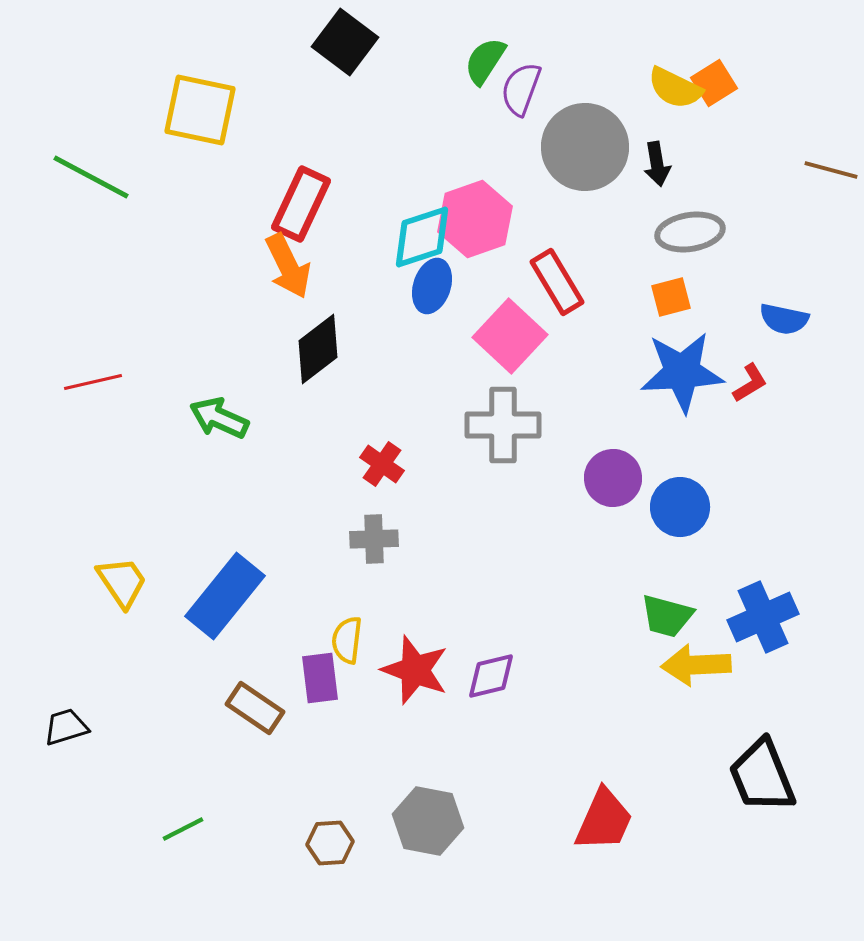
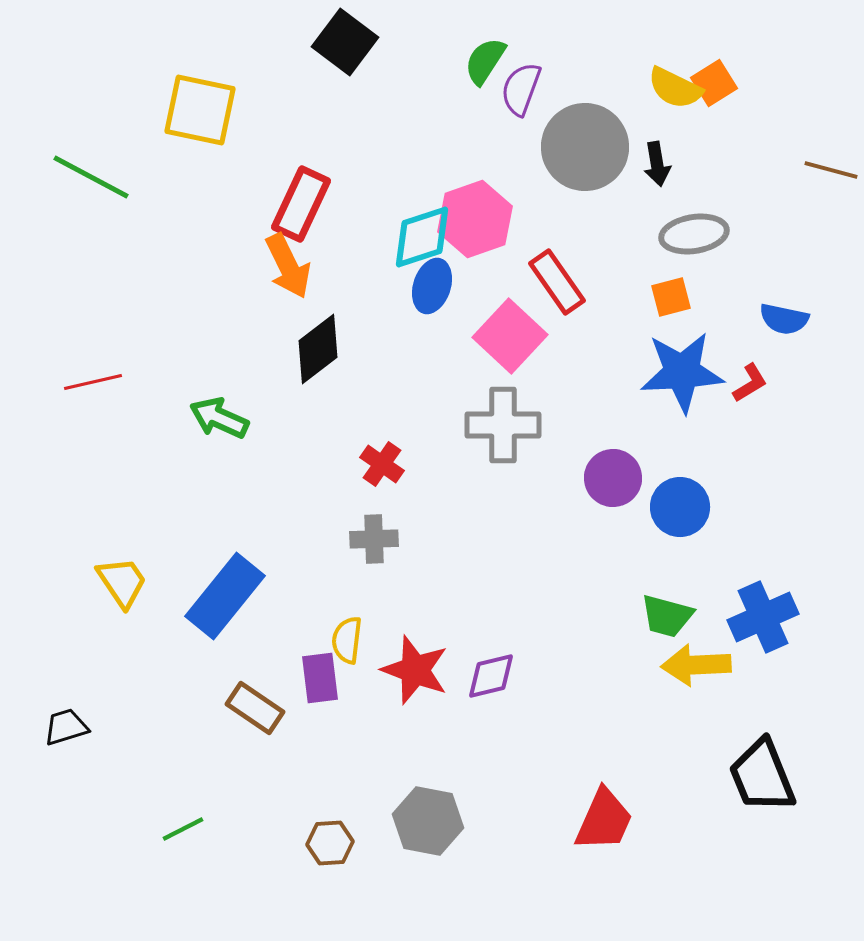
gray ellipse at (690, 232): moved 4 px right, 2 px down
red rectangle at (557, 282): rotated 4 degrees counterclockwise
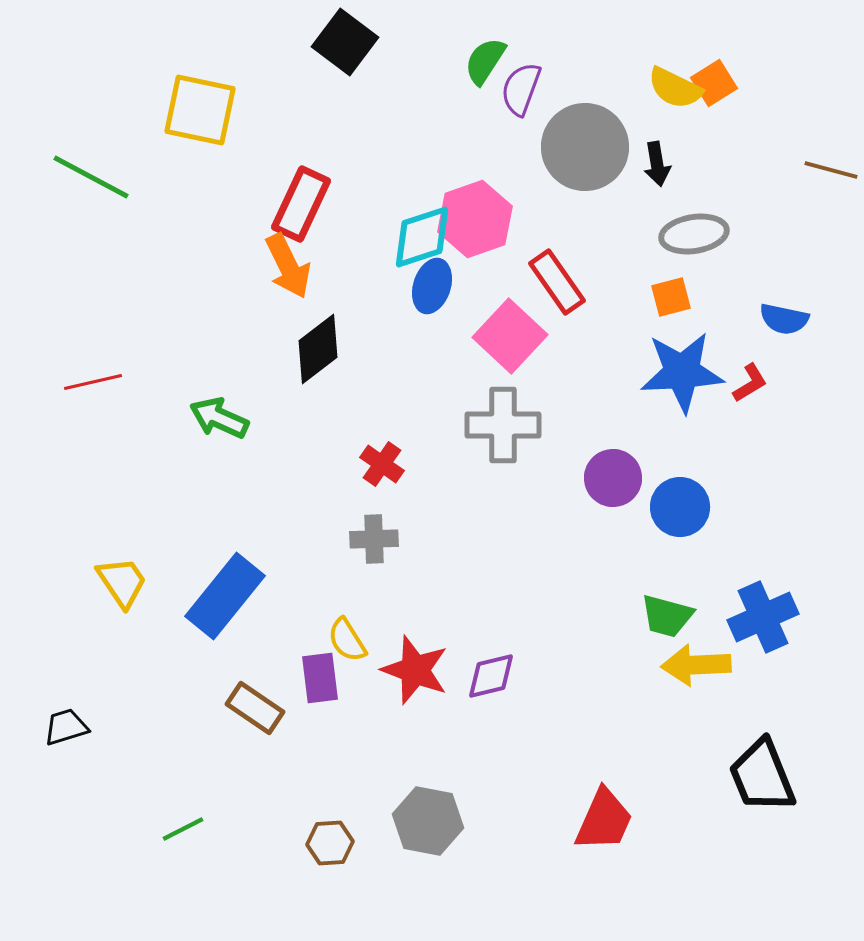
yellow semicircle at (347, 640): rotated 39 degrees counterclockwise
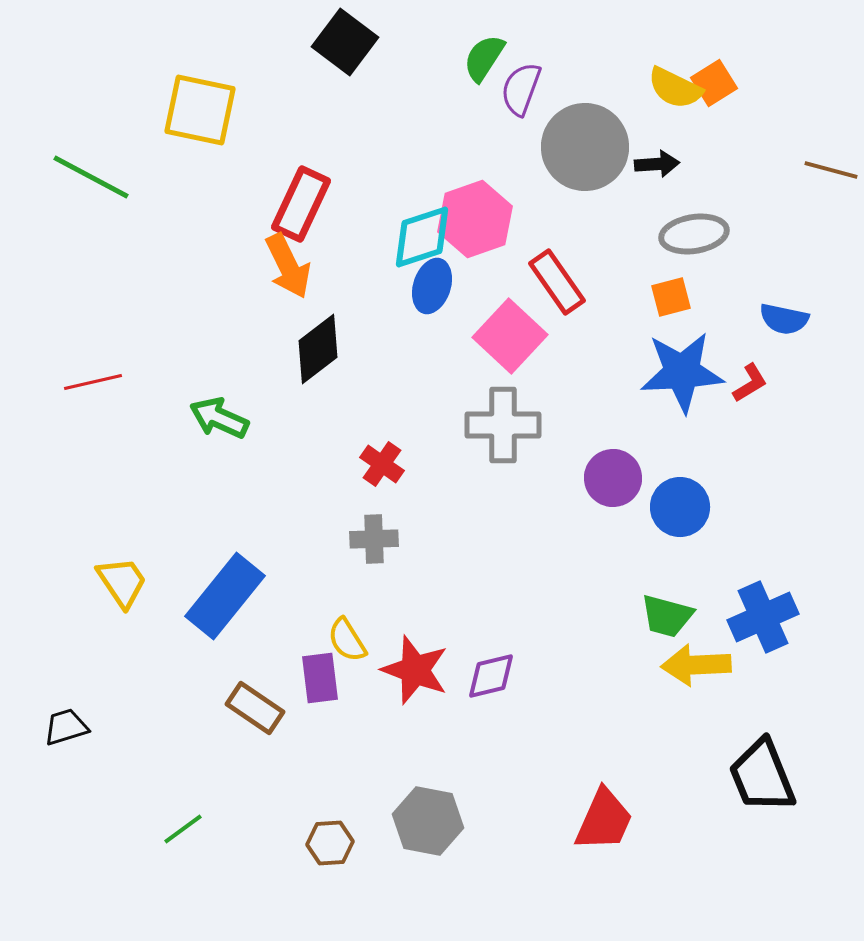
green semicircle at (485, 61): moved 1 px left, 3 px up
black arrow at (657, 164): rotated 84 degrees counterclockwise
green line at (183, 829): rotated 9 degrees counterclockwise
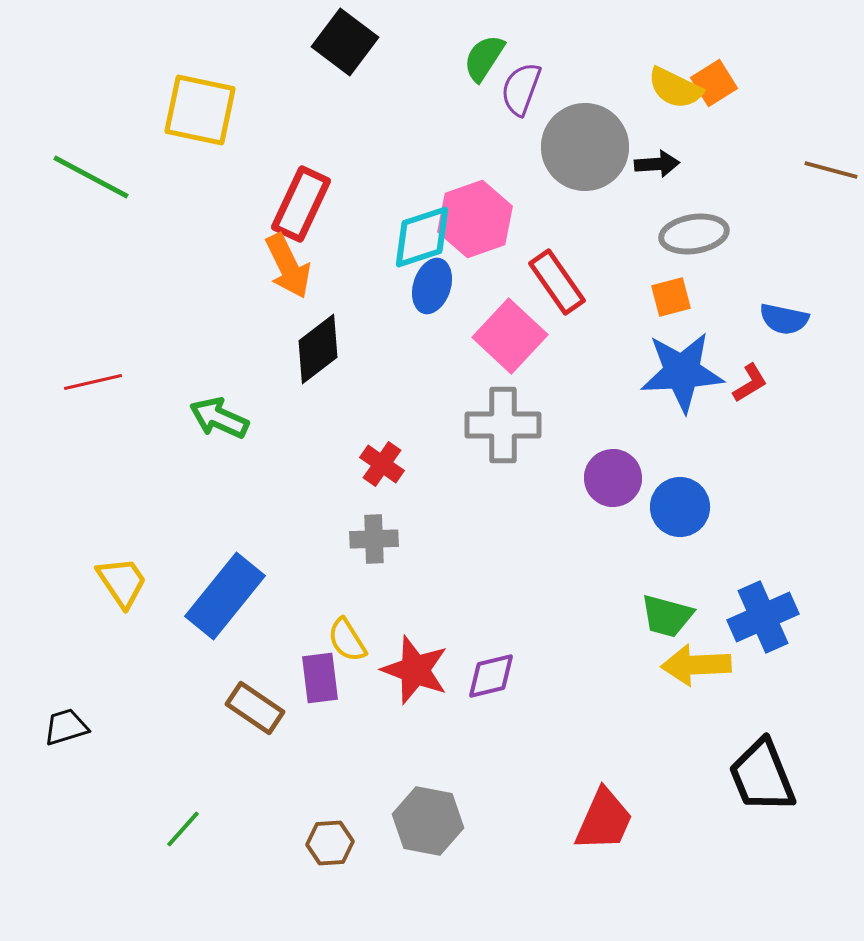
green line at (183, 829): rotated 12 degrees counterclockwise
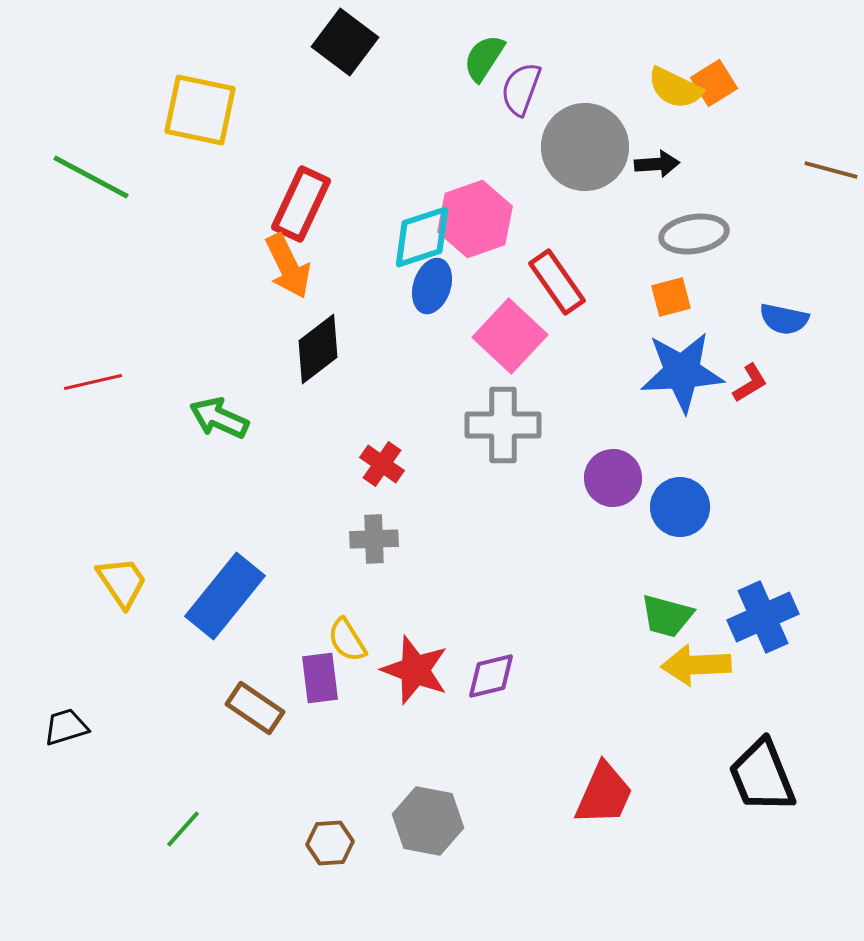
red trapezoid at (604, 820): moved 26 px up
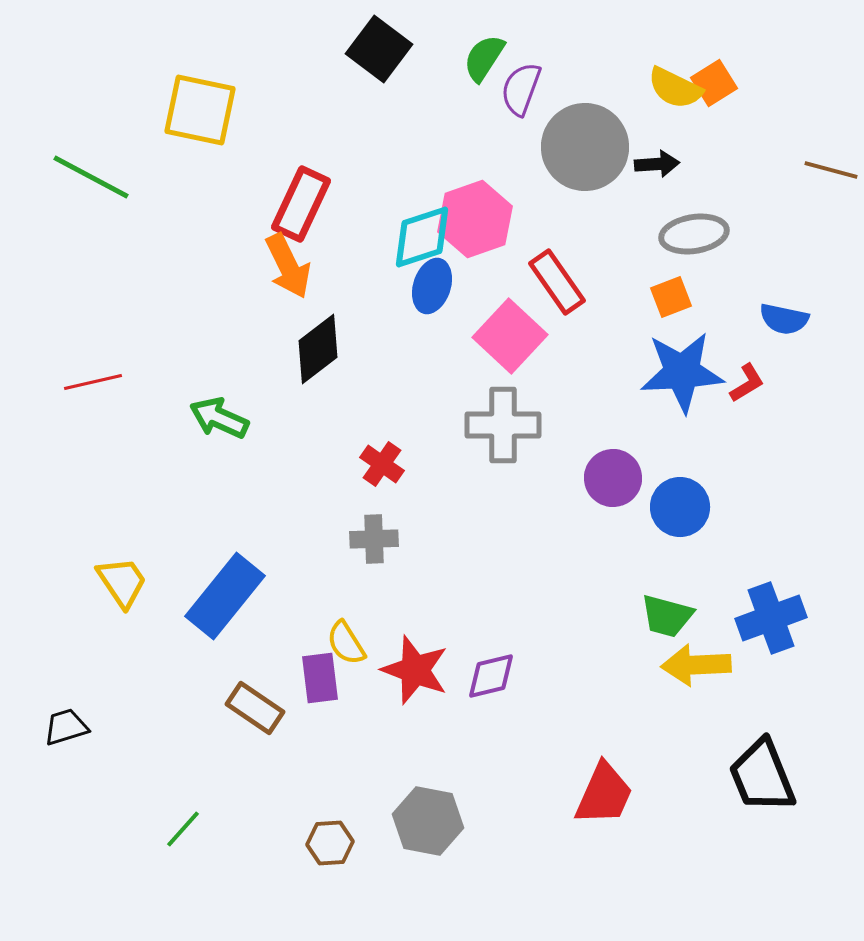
black square at (345, 42): moved 34 px right, 7 px down
orange square at (671, 297): rotated 6 degrees counterclockwise
red L-shape at (750, 383): moved 3 px left
blue cross at (763, 617): moved 8 px right, 1 px down; rotated 4 degrees clockwise
yellow semicircle at (347, 640): moved 1 px left, 3 px down
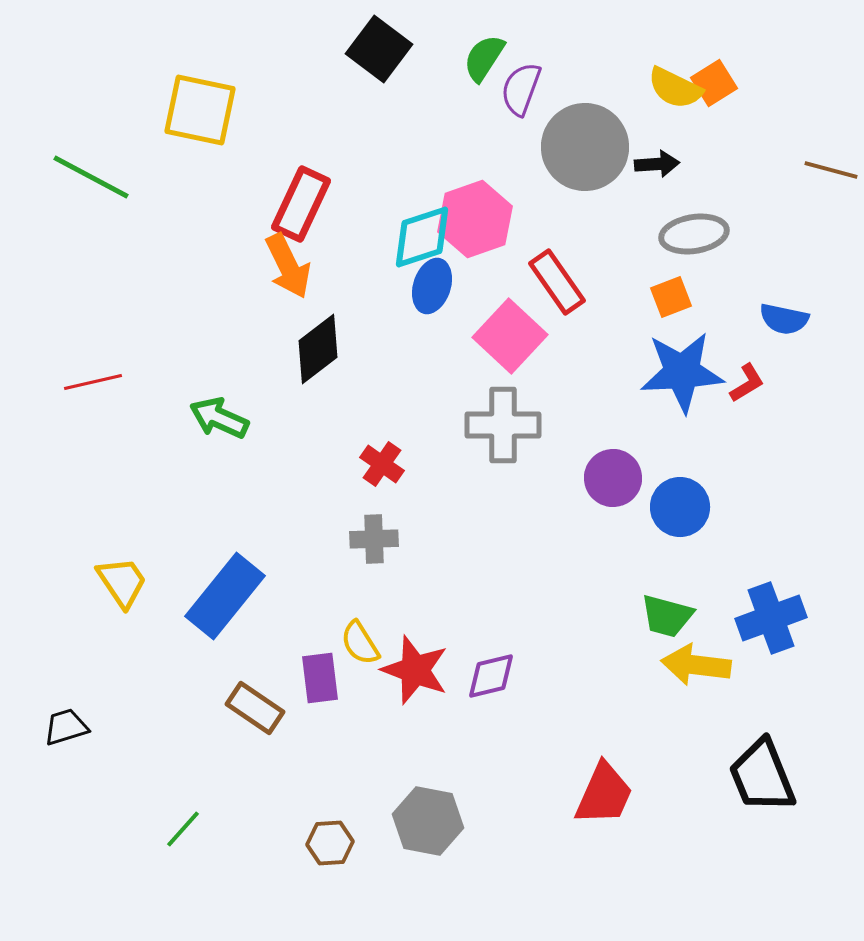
yellow semicircle at (346, 643): moved 14 px right
yellow arrow at (696, 665): rotated 10 degrees clockwise
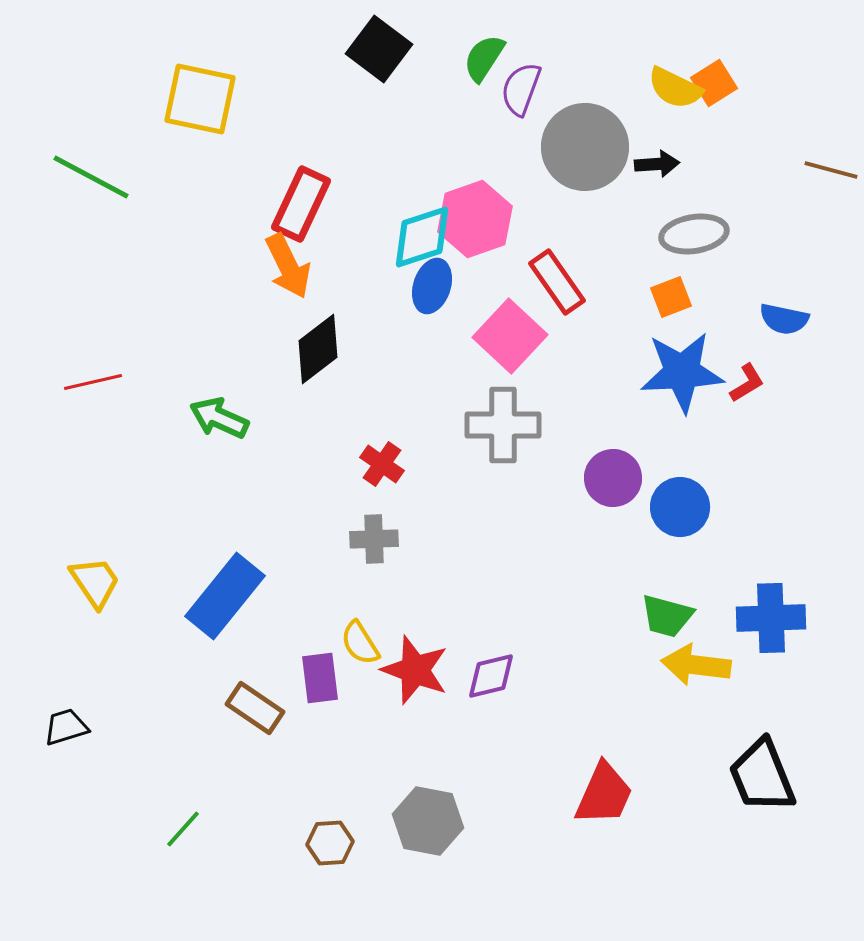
yellow square at (200, 110): moved 11 px up
yellow trapezoid at (122, 582): moved 27 px left
blue cross at (771, 618): rotated 18 degrees clockwise
